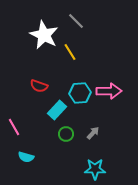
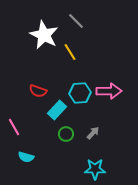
red semicircle: moved 1 px left, 5 px down
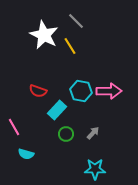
yellow line: moved 6 px up
cyan hexagon: moved 1 px right, 2 px up; rotated 15 degrees clockwise
cyan semicircle: moved 3 px up
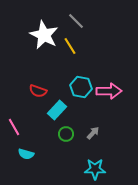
cyan hexagon: moved 4 px up
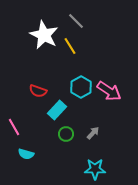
cyan hexagon: rotated 20 degrees clockwise
pink arrow: rotated 35 degrees clockwise
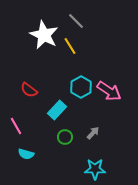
red semicircle: moved 9 px left, 1 px up; rotated 18 degrees clockwise
pink line: moved 2 px right, 1 px up
green circle: moved 1 px left, 3 px down
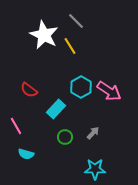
cyan rectangle: moved 1 px left, 1 px up
